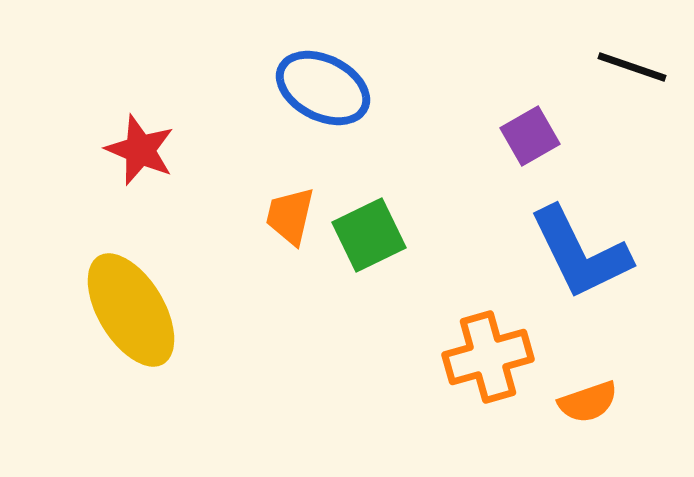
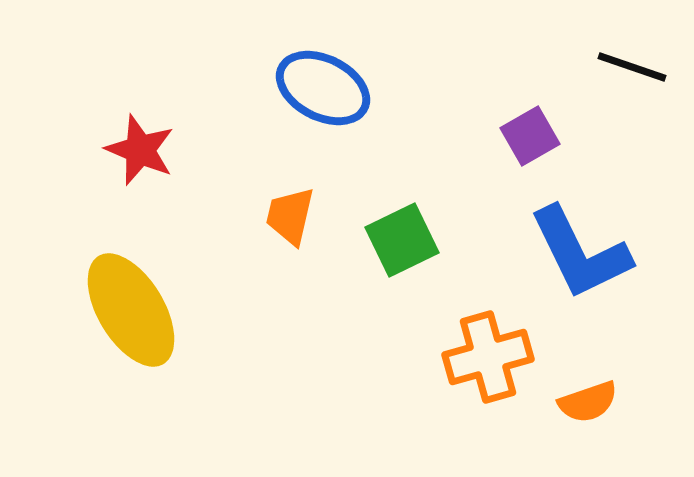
green square: moved 33 px right, 5 px down
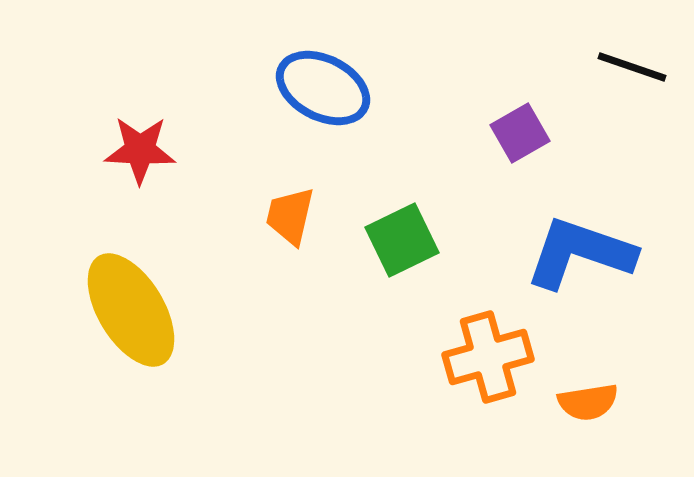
purple square: moved 10 px left, 3 px up
red star: rotated 20 degrees counterclockwise
blue L-shape: rotated 135 degrees clockwise
orange semicircle: rotated 10 degrees clockwise
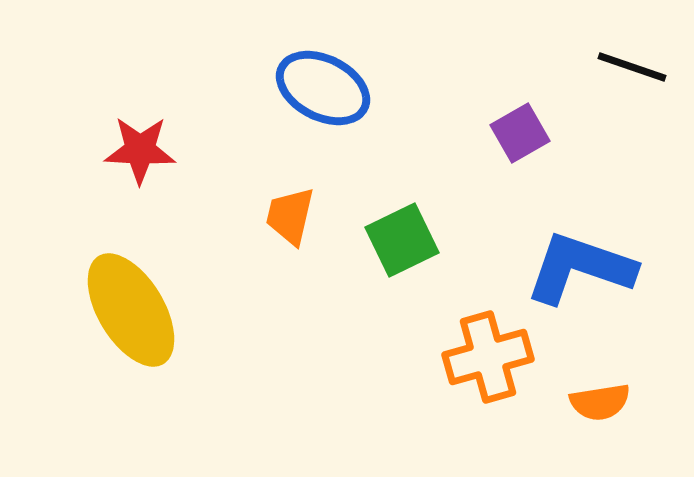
blue L-shape: moved 15 px down
orange semicircle: moved 12 px right
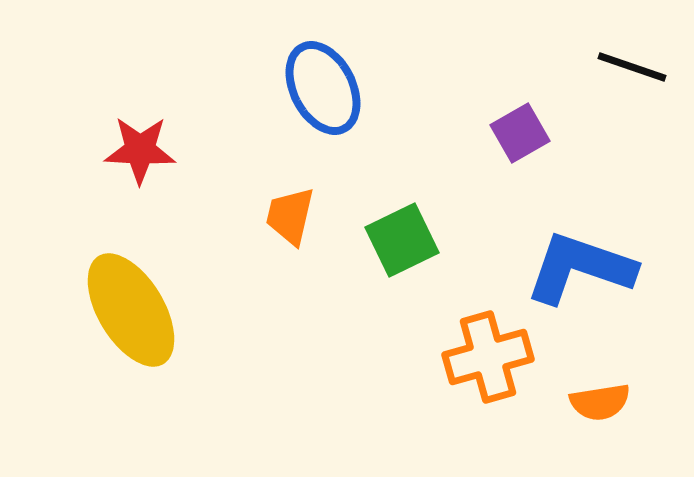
blue ellipse: rotated 36 degrees clockwise
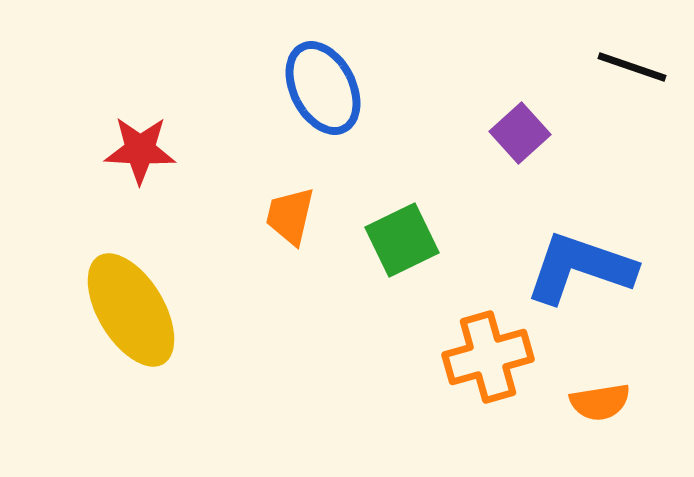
purple square: rotated 12 degrees counterclockwise
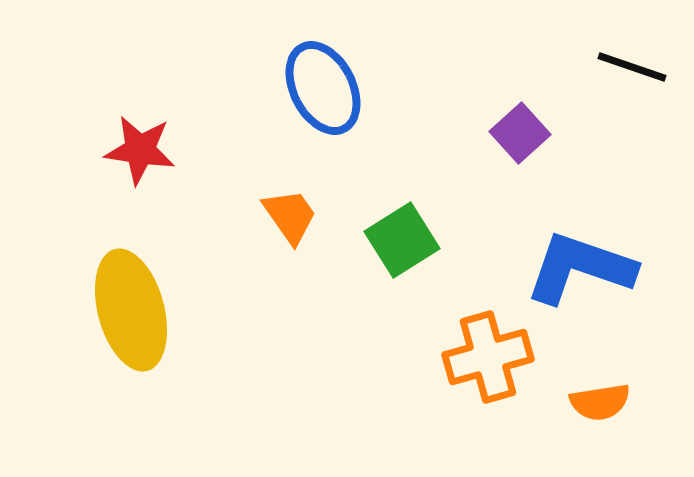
red star: rotated 6 degrees clockwise
orange trapezoid: rotated 132 degrees clockwise
green square: rotated 6 degrees counterclockwise
yellow ellipse: rotated 16 degrees clockwise
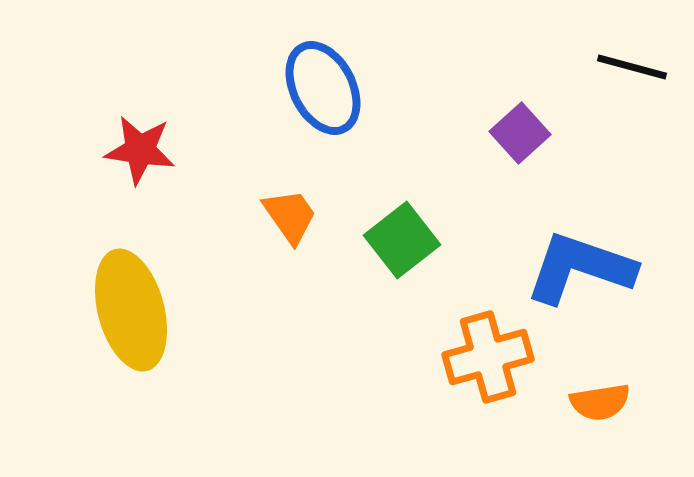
black line: rotated 4 degrees counterclockwise
green square: rotated 6 degrees counterclockwise
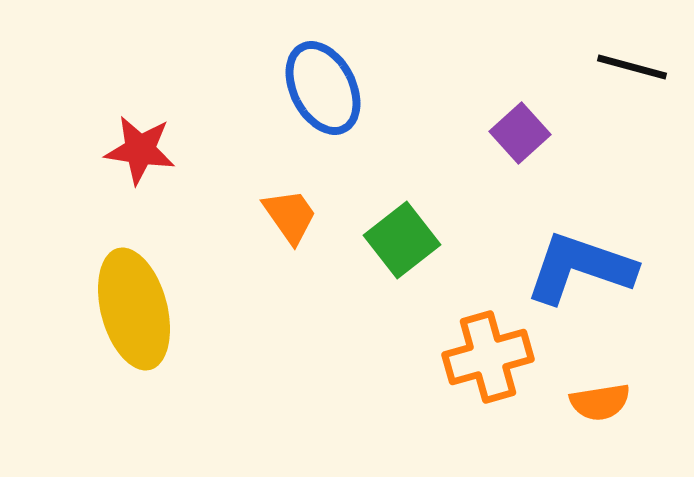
yellow ellipse: moved 3 px right, 1 px up
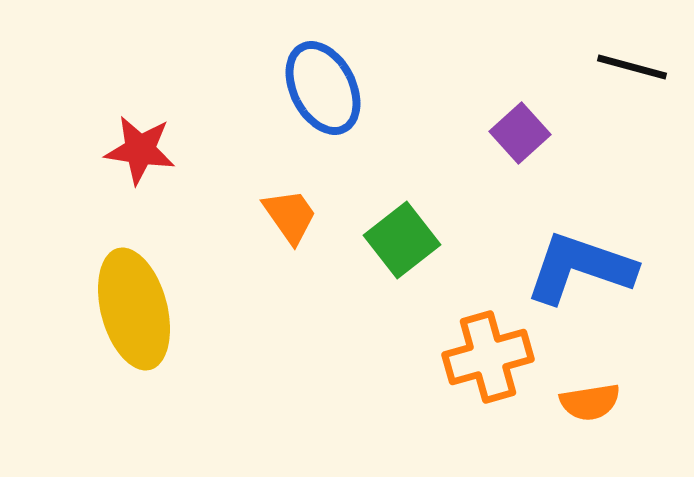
orange semicircle: moved 10 px left
